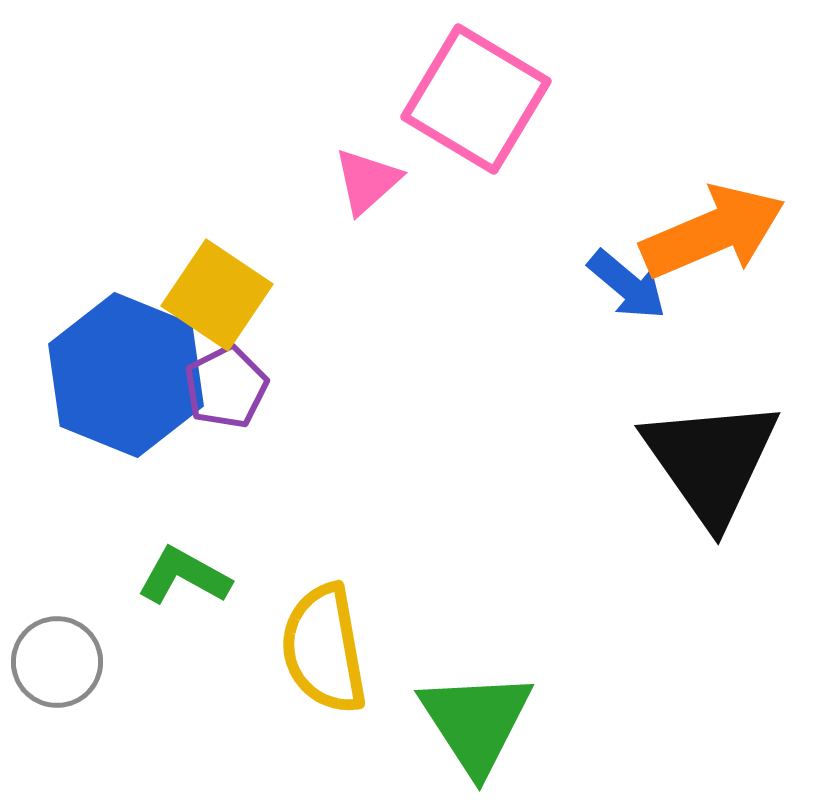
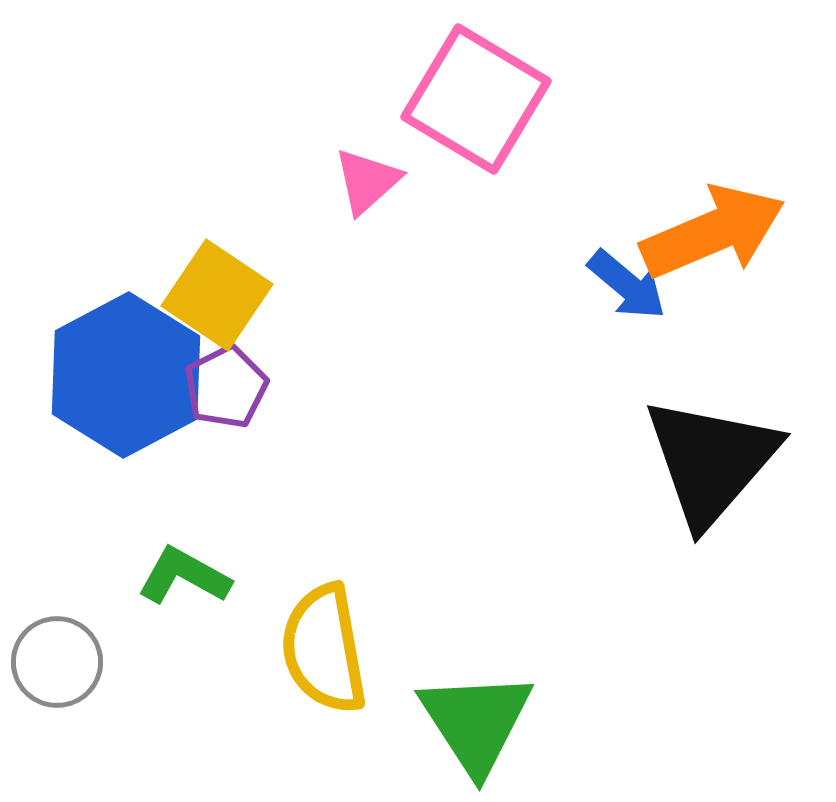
blue hexagon: rotated 10 degrees clockwise
black triangle: rotated 16 degrees clockwise
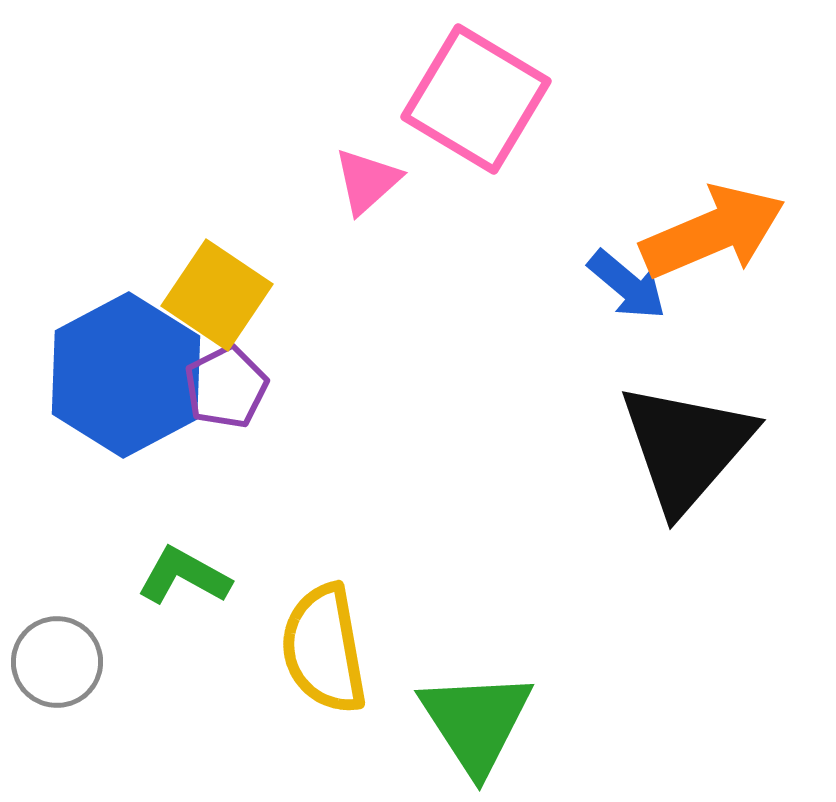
black triangle: moved 25 px left, 14 px up
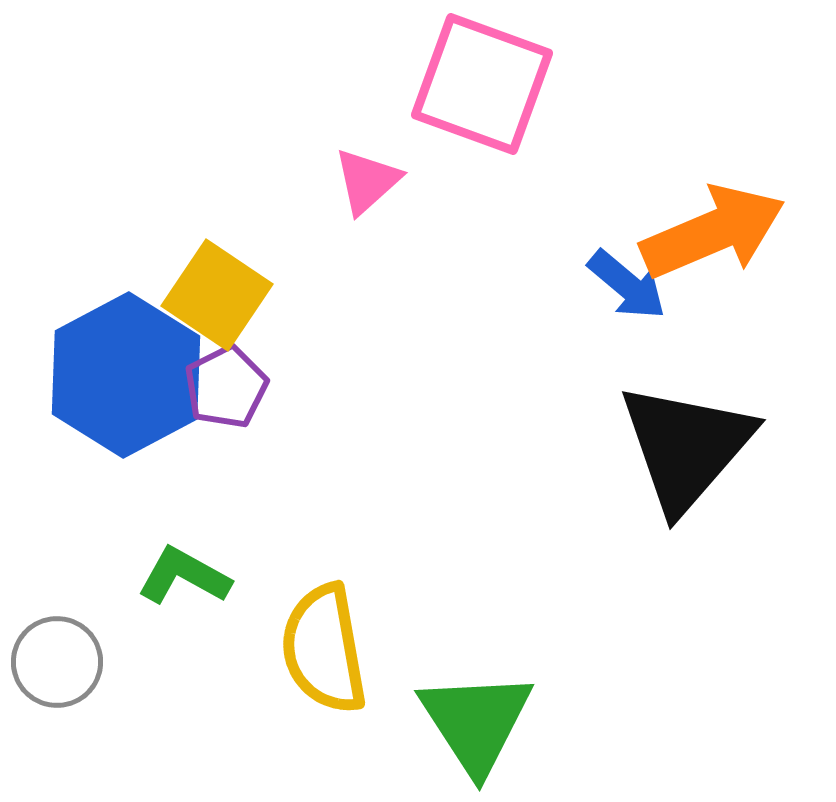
pink square: moved 6 px right, 15 px up; rotated 11 degrees counterclockwise
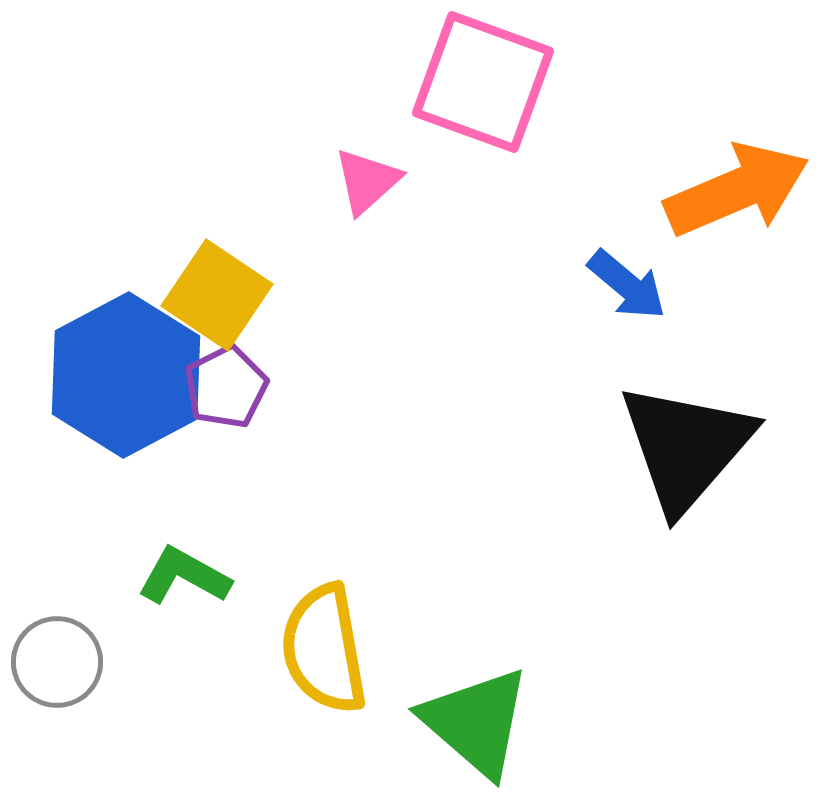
pink square: moved 1 px right, 2 px up
orange arrow: moved 24 px right, 42 px up
green triangle: rotated 16 degrees counterclockwise
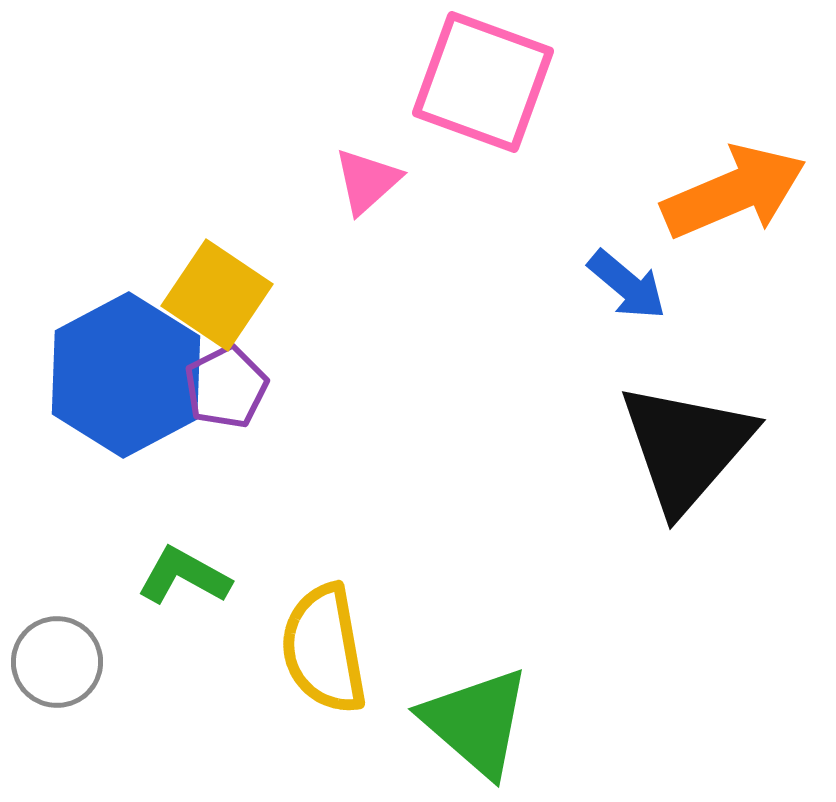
orange arrow: moved 3 px left, 2 px down
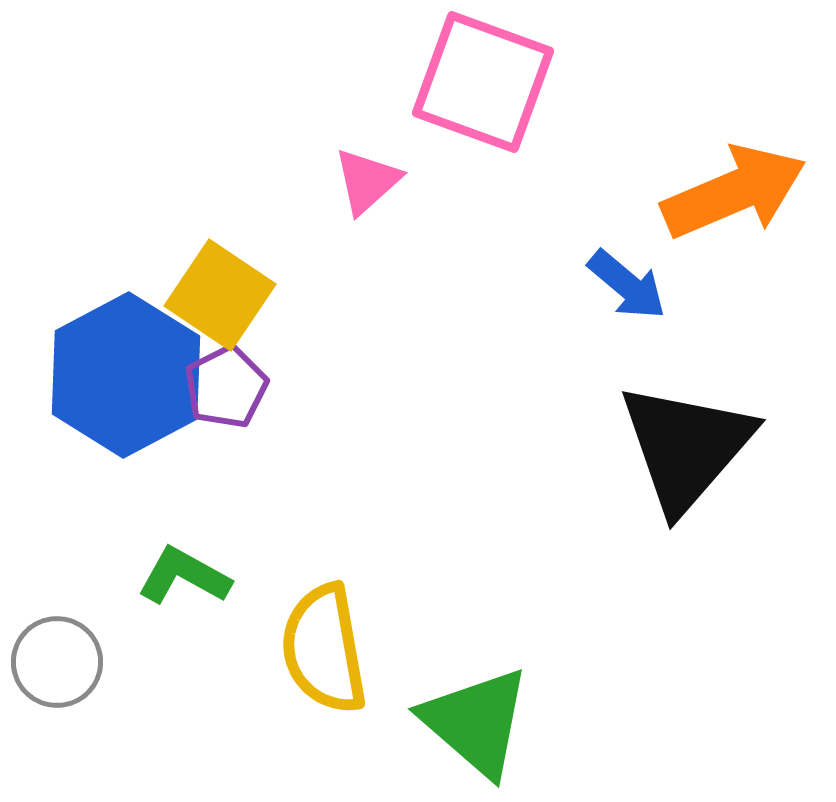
yellow square: moved 3 px right
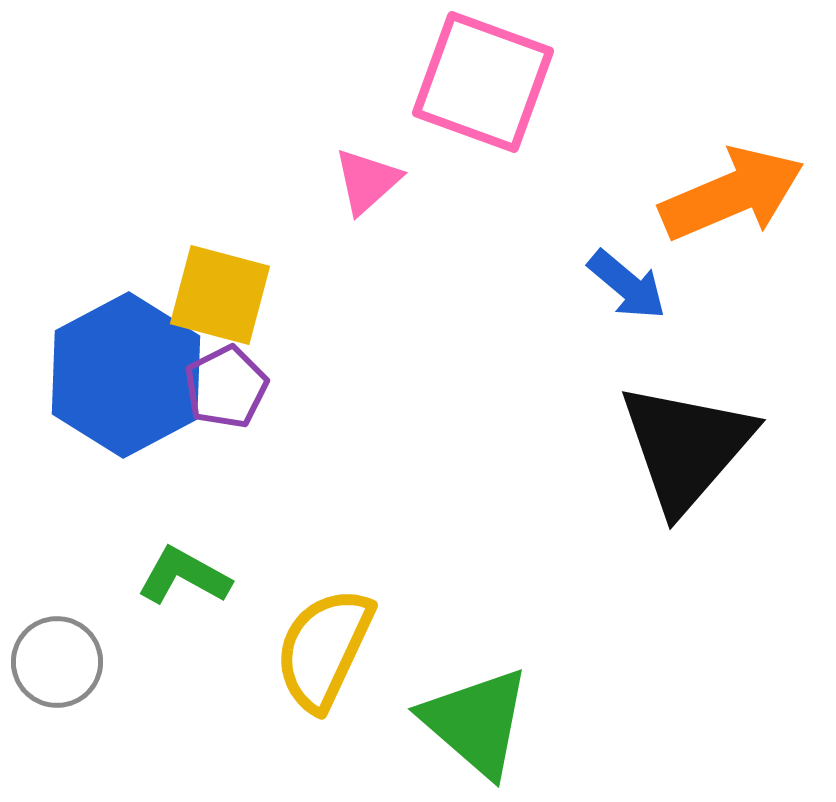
orange arrow: moved 2 px left, 2 px down
yellow square: rotated 19 degrees counterclockwise
yellow semicircle: rotated 35 degrees clockwise
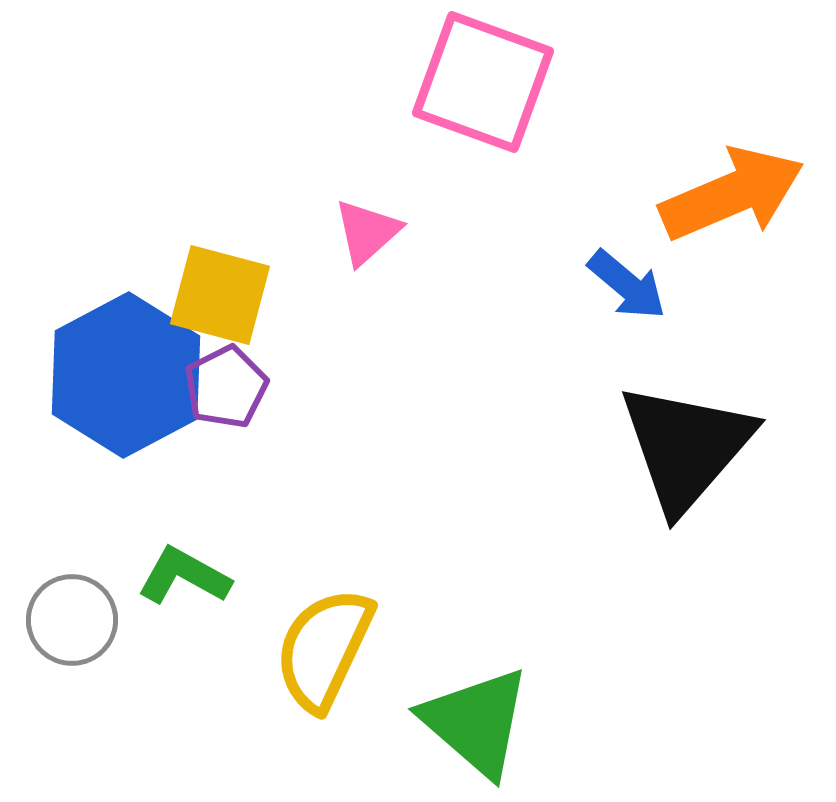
pink triangle: moved 51 px down
gray circle: moved 15 px right, 42 px up
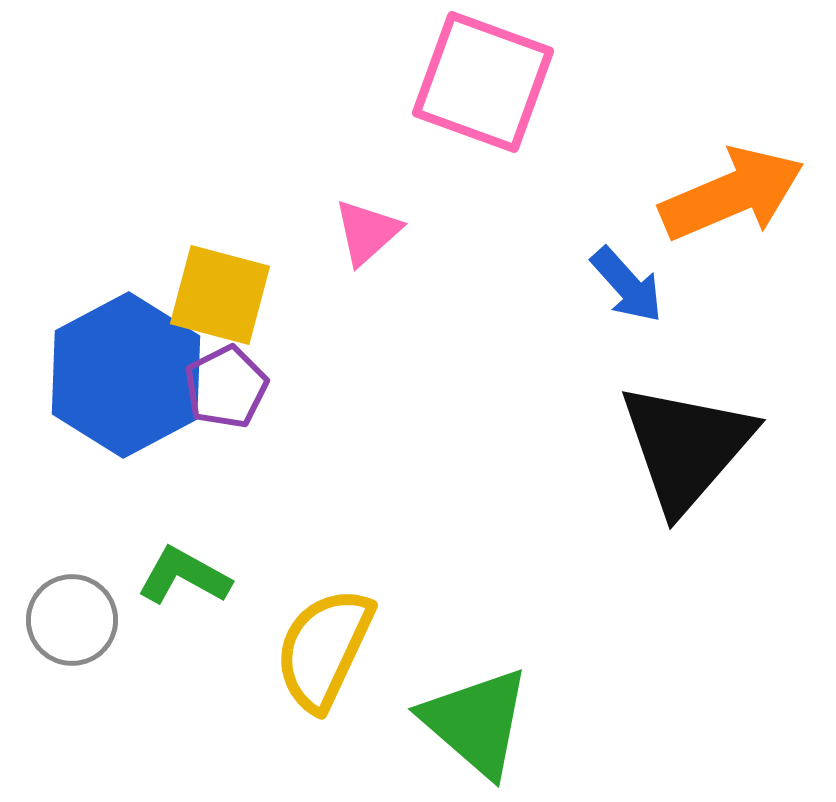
blue arrow: rotated 8 degrees clockwise
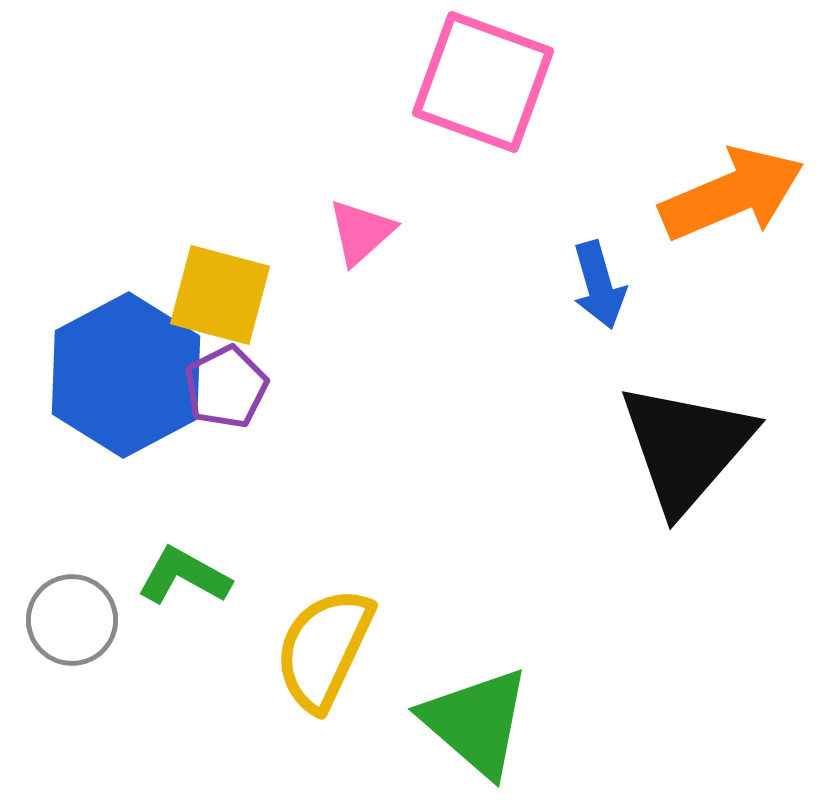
pink triangle: moved 6 px left
blue arrow: moved 28 px left; rotated 26 degrees clockwise
